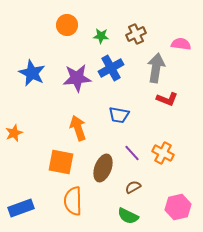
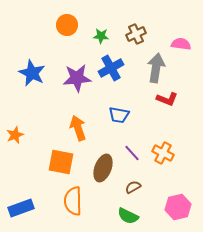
orange star: moved 1 px right, 2 px down
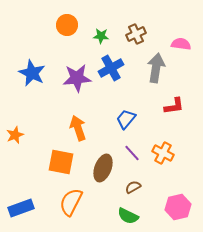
red L-shape: moved 7 px right, 7 px down; rotated 30 degrees counterclockwise
blue trapezoid: moved 7 px right, 4 px down; rotated 120 degrees clockwise
orange semicircle: moved 2 px left, 1 px down; rotated 28 degrees clockwise
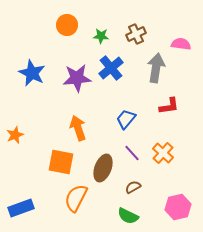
blue cross: rotated 10 degrees counterclockwise
red L-shape: moved 5 px left
orange cross: rotated 15 degrees clockwise
orange semicircle: moved 5 px right, 4 px up
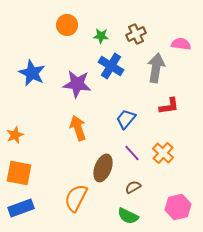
blue cross: moved 2 px up; rotated 20 degrees counterclockwise
purple star: moved 6 px down; rotated 12 degrees clockwise
orange square: moved 42 px left, 11 px down
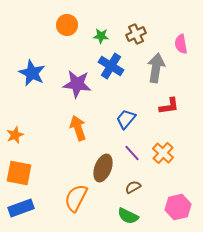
pink semicircle: rotated 108 degrees counterclockwise
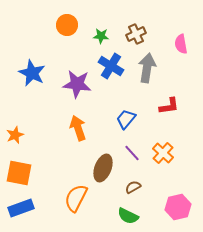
gray arrow: moved 9 px left
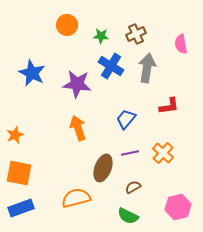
purple line: moved 2 px left; rotated 60 degrees counterclockwise
orange semicircle: rotated 48 degrees clockwise
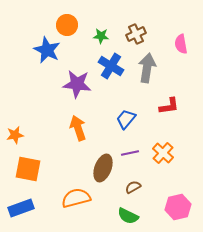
blue star: moved 15 px right, 23 px up
orange star: rotated 12 degrees clockwise
orange square: moved 9 px right, 4 px up
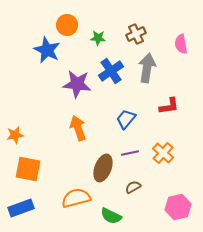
green star: moved 3 px left, 2 px down
blue cross: moved 5 px down; rotated 25 degrees clockwise
green semicircle: moved 17 px left
